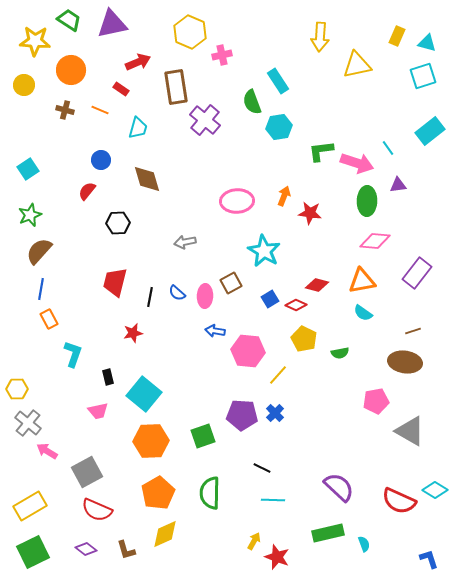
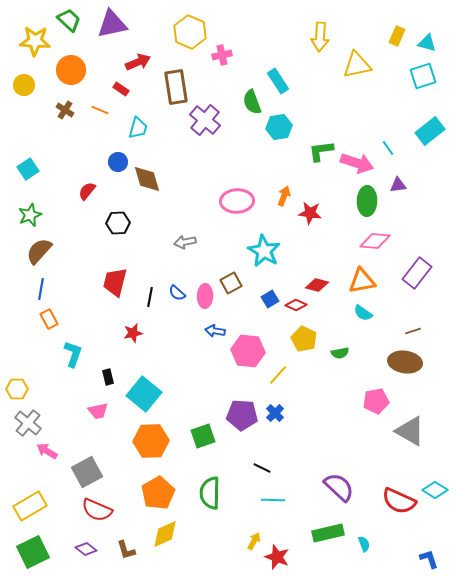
green trapezoid at (69, 20): rotated 10 degrees clockwise
brown cross at (65, 110): rotated 18 degrees clockwise
blue circle at (101, 160): moved 17 px right, 2 px down
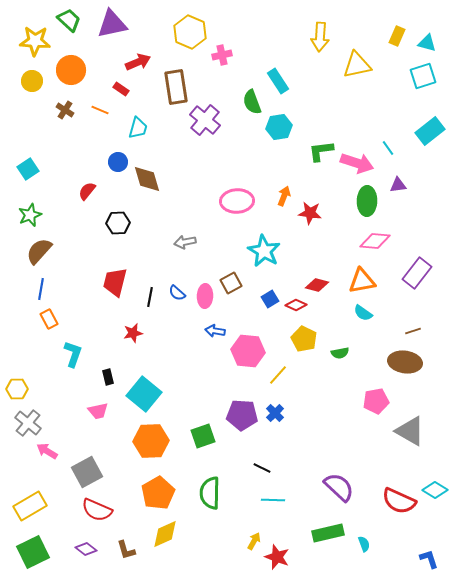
yellow circle at (24, 85): moved 8 px right, 4 px up
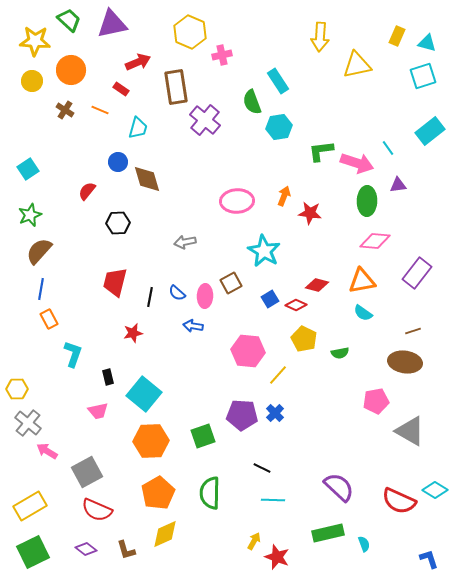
blue arrow at (215, 331): moved 22 px left, 5 px up
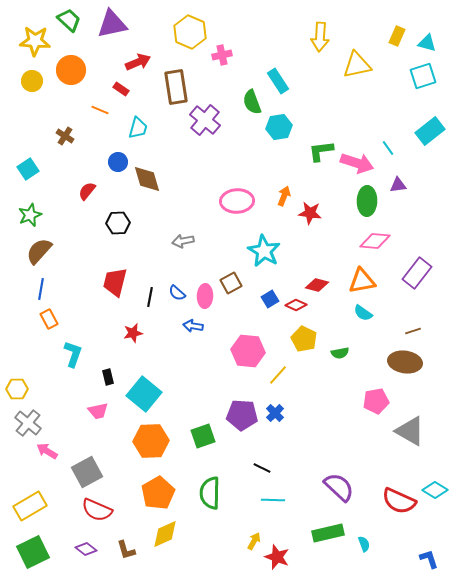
brown cross at (65, 110): moved 26 px down
gray arrow at (185, 242): moved 2 px left, 1 px up
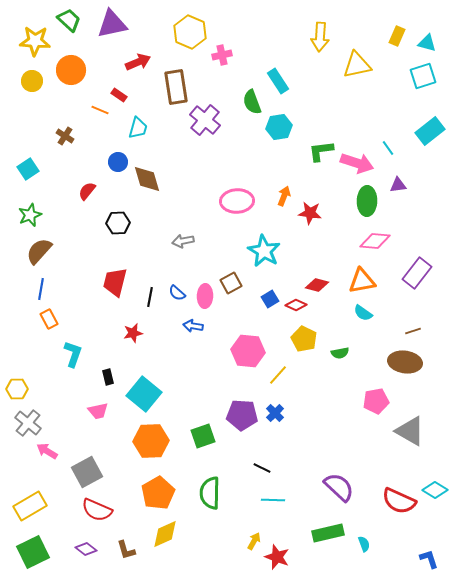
red rectangle at (121, 89): moved 2 px left, 6 px down
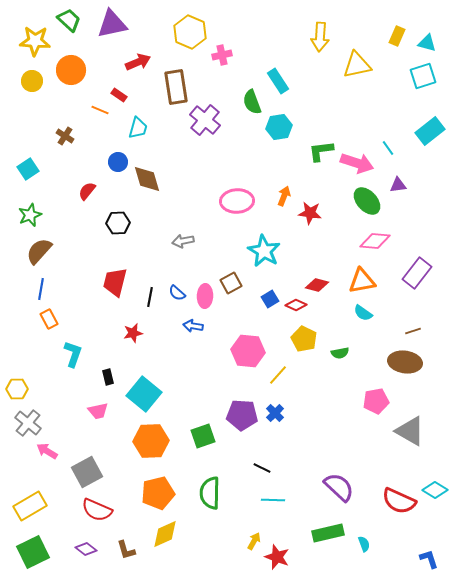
green ellipse at (367, 201): rotated 44 degrees counterclockwise
orange pentagon at (158, 493): rotated 16 degrees clockwise
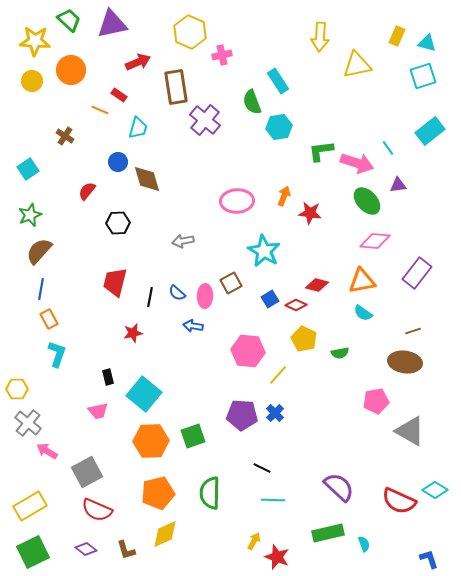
cyan L-shape at (73, 354): moved 16 px left
green square at (203, 436): moved 10 px left
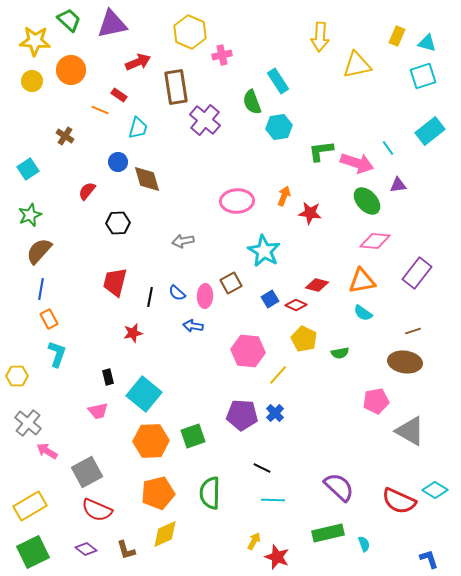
yellow hexagon at (17, 389): moved 13 px up
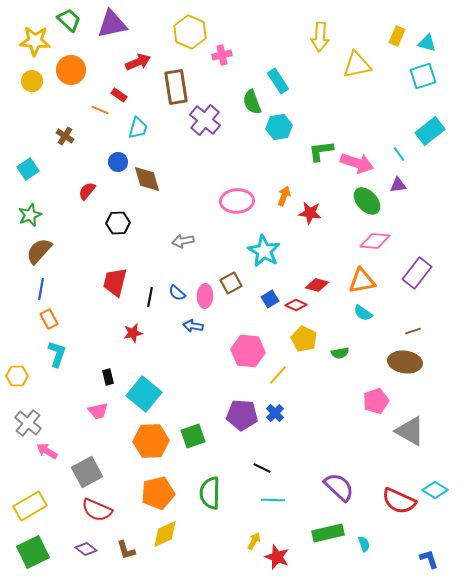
cyan line at (388, 148): moved 11 px right, 6 px down
pink pentagon at (376, 401): rotated 10 degrees counterclockwise
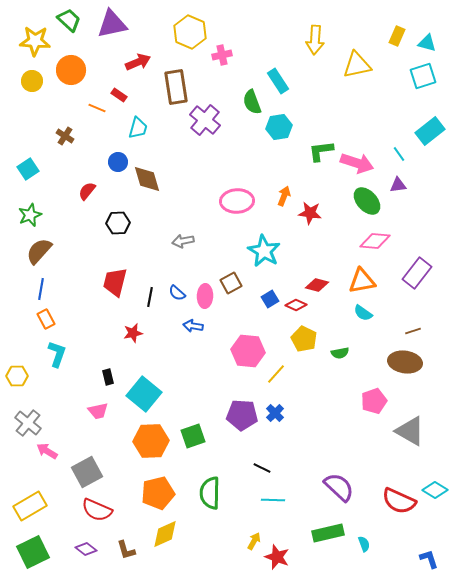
yellow arrow at (320, 37): moved 5 px left, 3 px down
orange line at (100, 110): moved 3 px left, 2 px up
orange rectangle at (49, 319): moved 3 px left
yellow line at (278, 375): moved 2 px left, 1 px up
pink pentagon at (376, 401): moved 2 px left
